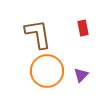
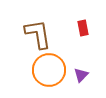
orange circle: moved 2 px right, 1 px up
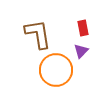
orange circle: moved 7 px right
purple triangle: moved 24 px up
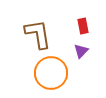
red rectangle: moved 2 px up
orange circle: moved 5 px left, 3 px down
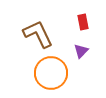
red rectangle: moved 4 px up
brown L-shape: rotated 16 degrees counterclockwise
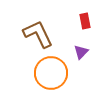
red rectangle: moved 2 px right, 1 px up
purple triangle: moved 1 px down
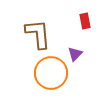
brown L-shape: rotated 20 degrees clockwise
purple triangle: moved 6 px left, 2 px down
